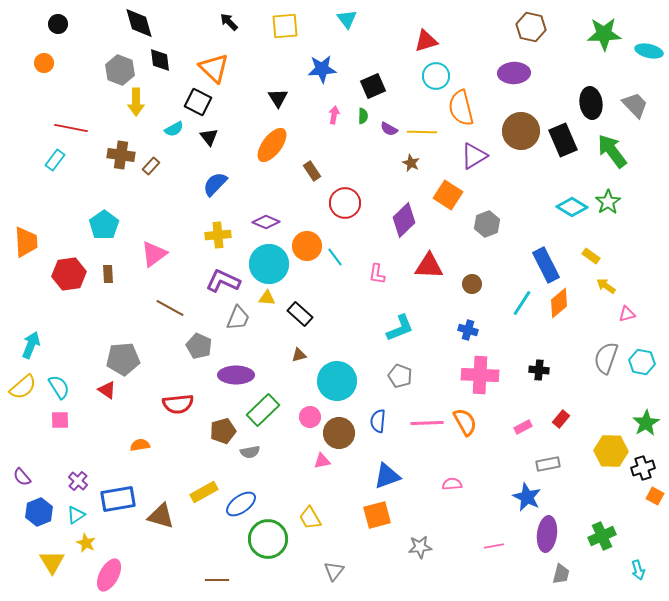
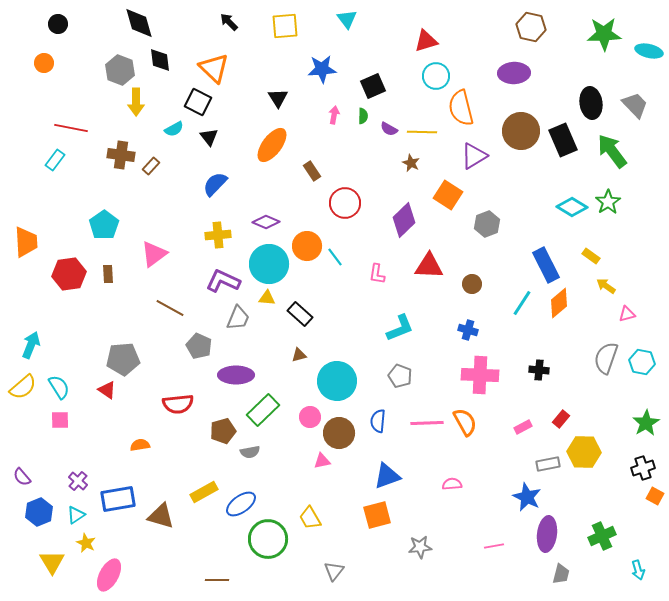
yellow hexagon at (611, 451): moved 27 px left, 1 px down
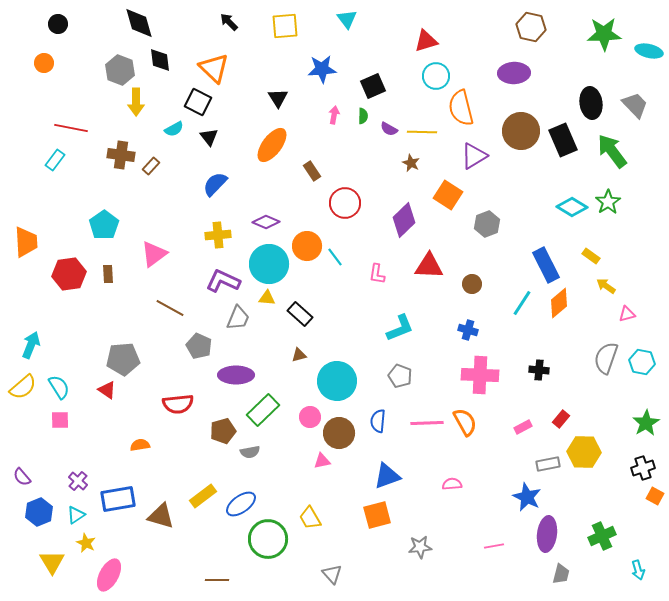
yellow rectangle at (204, 492): moved 1 px left, 4 px down; rotated 8 degrees counterclockwise
gray triangle at (334, 571): moved 2 px left, 3 px down; rotated 20 degrees counterclockwise
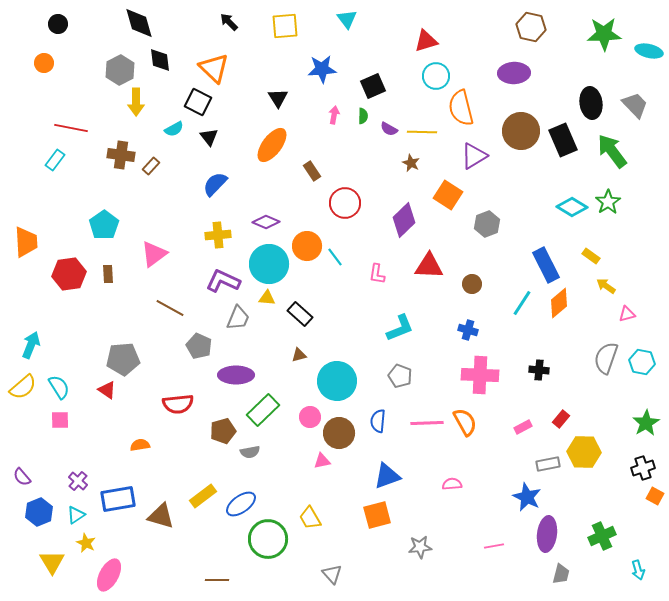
gray hexagon at (120, 70): rotated 12 degrees clockwise
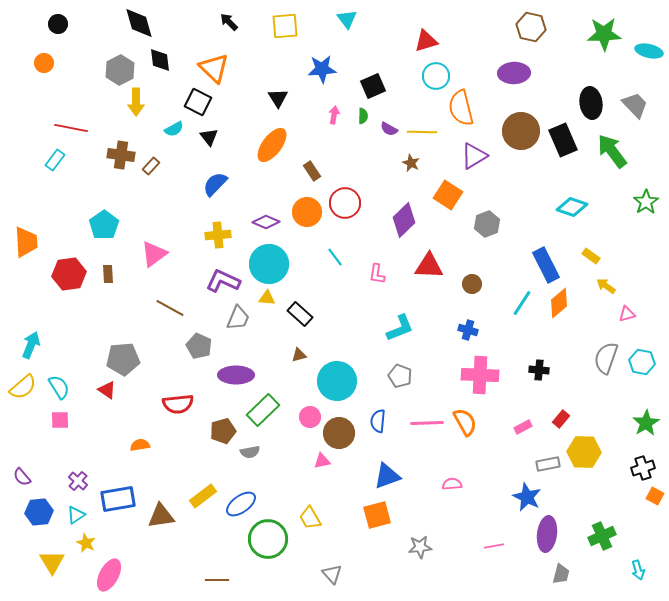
green star at (608, 202): moved 38 px right
cyan diamond at (572, 207): rotated 12 degrees counterclockwise
orange circle at (307, 246): moved 34 px up
blue hexagon at (39, 512): rotated 16 degrees clockwise
brown triangle at (161, 516): rotated 24 degrees counterclockwise
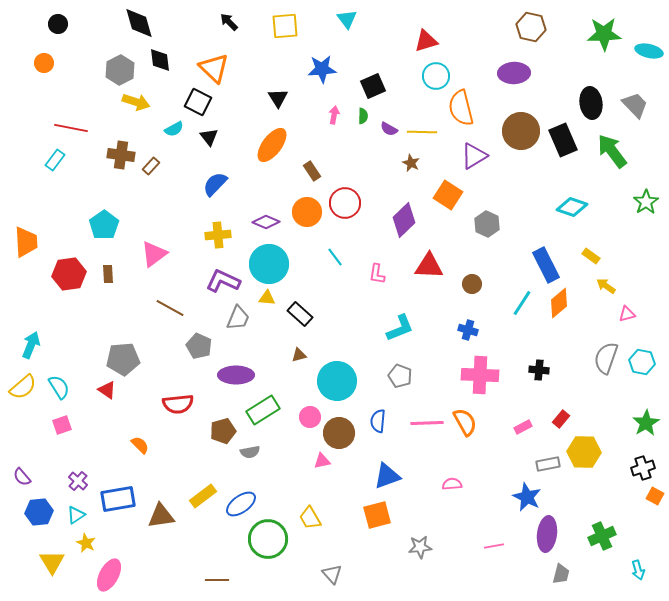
yellow arrow at (136, 102): rotated 72 degrees counterclockwise
gray hexagon at (487, 224): rotated 15 degrees counterclockwise
green rectangle at (263, 410): rotated 12 degrees clockwise
pink square at (60, 420): moved 2 px right, 5 px down; rotated 18 degrees counterclockwise
orange semicircle at (140, 445): rotated 54 degrees clockwise
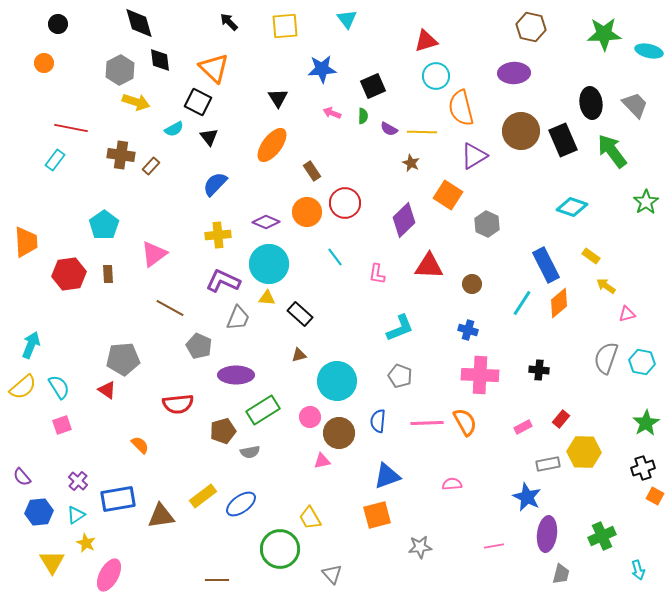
pink arrow at (334, 115): moved 2 px left, 2 px up; rotated 78 degrees counterclockwise
green circle at (268, 539): moved 12 px right, 10 px down
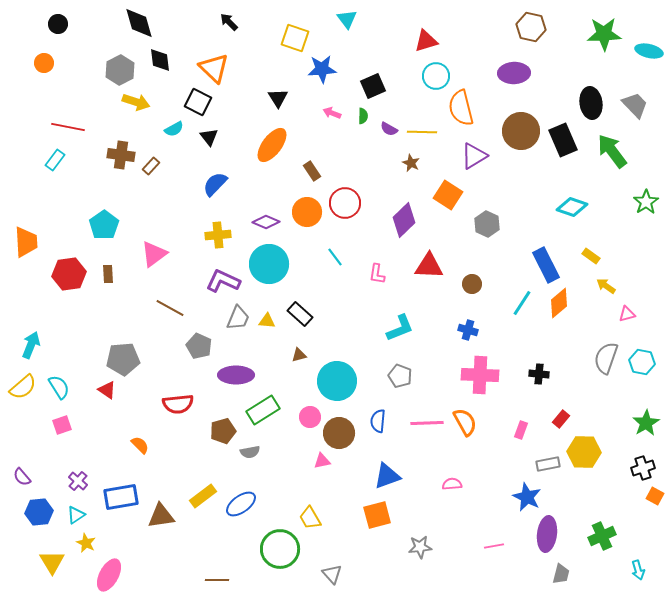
yellow square at (285, 26): moved 10 px right, 12 px down; rotated 24 degrees clockwise
red line at (71, 128): moved 3 px left, 1 px up
yellow triangle at (267, 298): moved 23 px down
black cross at (539, 370): moved 4 px down
pink rectangle at (523, 427): moved 2 px left, 3 px down; rotated 42 degrees counterclockwise
blue rectangle at (118, 499): moved 3 px right, 2 px up
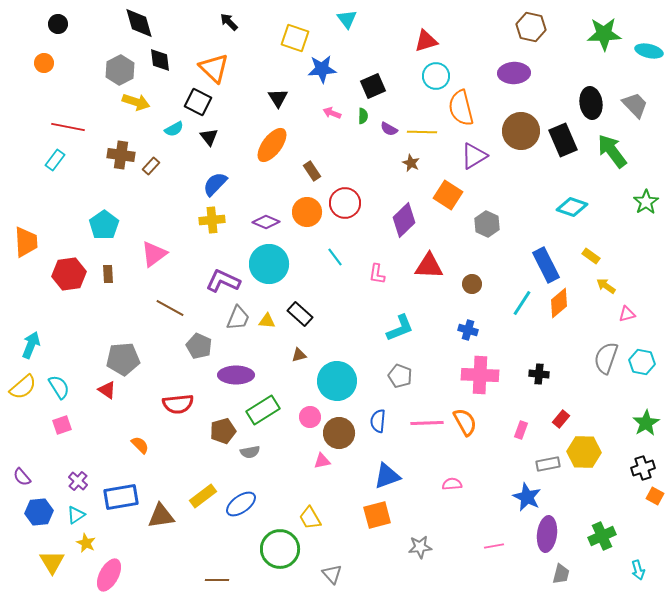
yellow cross at (218, 235): moved 6 px left, 15 px up
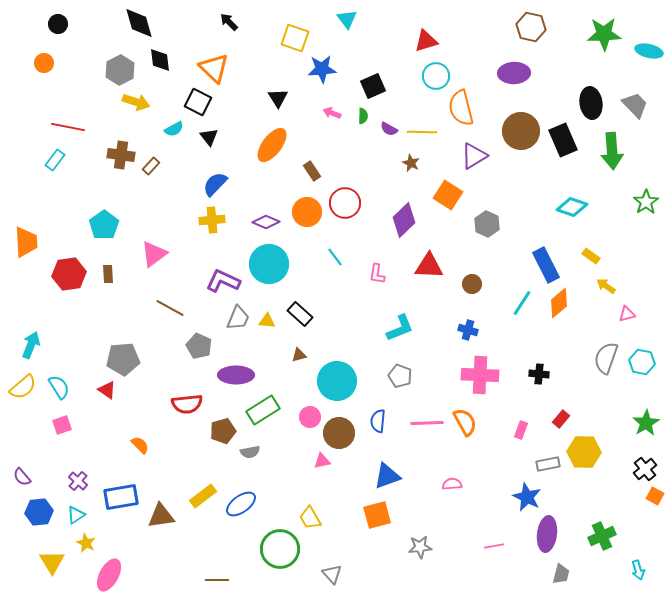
green arrow at (612, 151): rotated 147 degrees counterclockwise
red semicircle at (178, 404): moved 9 px right
black cross at (643, 468): moved 2 px right, 1 px down; rotated 20 degrees counterclockwise
